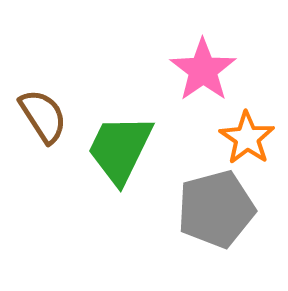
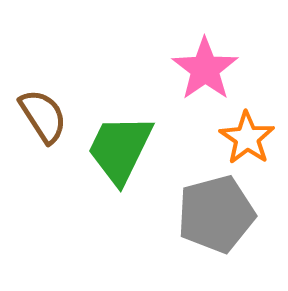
pink star: moved 2 px right, 1 px up
gray pentagon: moved 5 px down
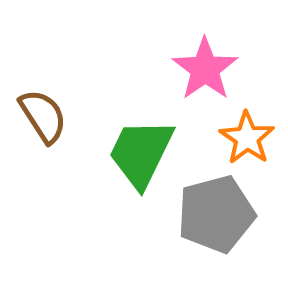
green trapezoid: moved 21 px right, 4 px down
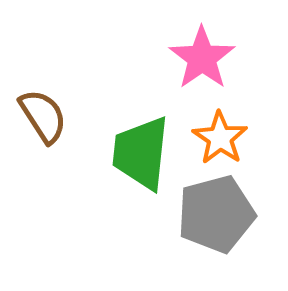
pink star: moved 3 px left, 11 px up
orange star: moved 27 px left
green trapezoid: rotated 20 degrees counterclockwise
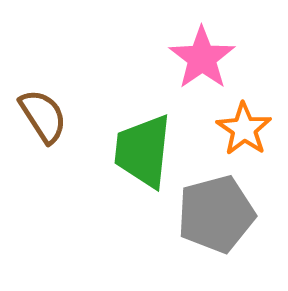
orange star: moved 24 px right, 9 px up
green trapezoid: moved 2 px right, 2 px up
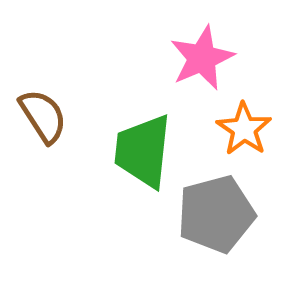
pink star: rotated 12 degrees clockwise
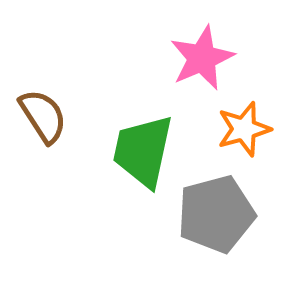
orange star: rotated 22 degrees clockwise
green trapezoid: rotated 6 degrees clockwise
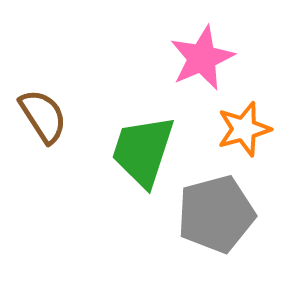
green trapezoid: rotated 6 degrees clockwise
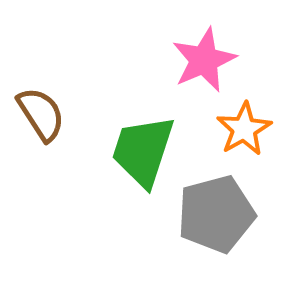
pink star: moved 2 px right, 2 px down
brown semicircle: moved 2 px left, 2 px up
orange star: rotated 14 degrees counterclockwise
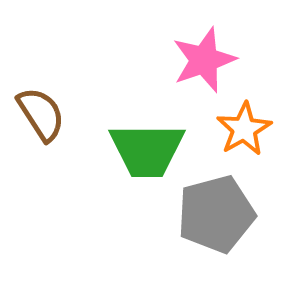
pink star: rotated 4 degrees clockwise
green trapezoid: moved 4 px right, 1 px up; rotated 108 degrees counterclockwise
